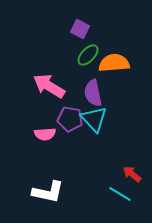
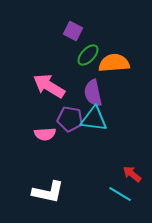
purple square: moved 7 px left, 2 px down
cyan triangle: rotated 40 degrees counterclockwise
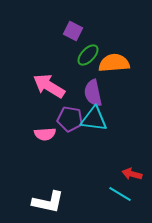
red arrow: rotated 24 degrees counterclockwise
white L-shape: moved 10 px down
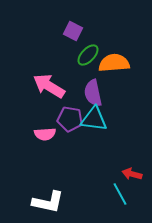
cyan line: rotated 30 degrees clockwise
